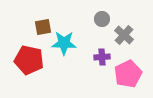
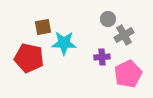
gray circle: moved 6 px right
gray cross: rotated 18 degrees clockwise
red pentagon: moved 2 px up
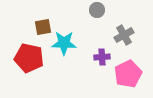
gray circle: moved 11 px left, 9 px up
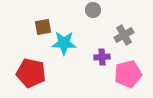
gray circle: moved 4 px left
red pentagon: moved 2 px right, 15 px down
pink pentagon: rotated 12 degrees clockwise
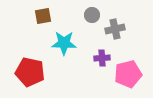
gray circle: moved 1 px left, 5 px down
brown square: moved 11 px up
gray cross: moved 9 px left, 6 px up; rotated 18 degrees clockwise
purple cross: moved 1 px down
red pentagon: moved 1 px left, 1 px up
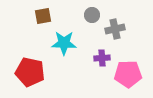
pink pentagon: rotated 12 degrees clockwise
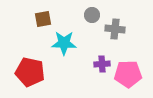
brown square: moved 3 px down
gray cross: rotated 18 degrees clockwise
purple cross: moved 6 px down
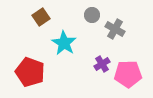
brown square: moved 2 px left, 2 px up; rotated 24 degrees counterclockwise
gray cross: rotated 24 degrees clockwise
cyan star: rotated 30 degrees clockwise
purple cross: rotated 28 degrees counterclockwise
red pentagon: rotated 8 degrees clockwise
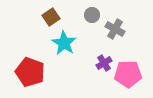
brown square: moved 10 px right
purple cross: moved 2 px right, 1 px up
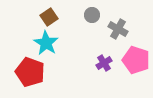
brown square: moved 2 px left
gray cross: moved 3 px right
cyan star: moved 18 px left
pink pentagon: moved 8 px right, 14 px up; rotated 20 degrees clockwise
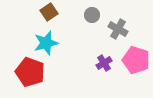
brown square: moved 5 px up
cyan star: rotated 25 degrees clockwise
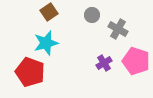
pink pentagon: moved 1 px down
